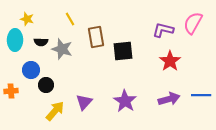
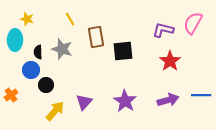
black semicircle: moved 3 px left, 10 px down; rotated 88 degrees clockwise
orange cross: moved 4 px down; rotated 32 degrees counterclockwise
purple arrow: moved 1 px left, 1 px down
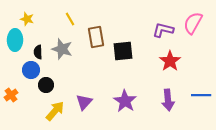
purple arrow: rotated 100 degrees clockwise
